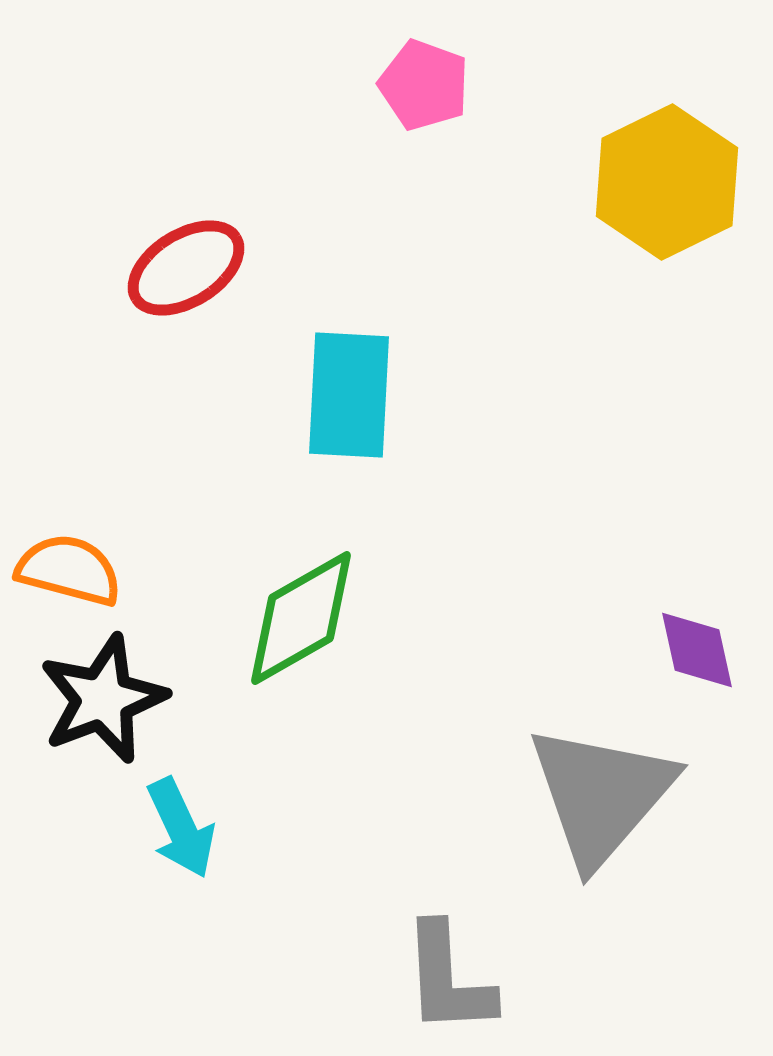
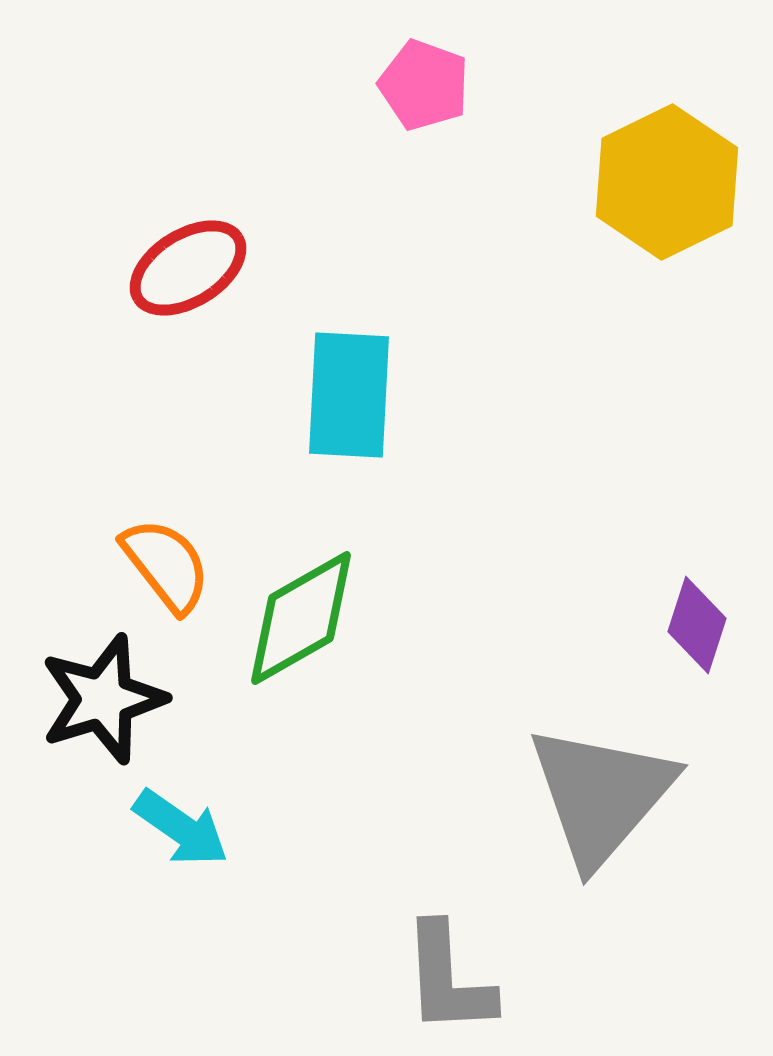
red ellipse: moved 2 px right
orange semicircle: moved 97 px right, 5 px up; rotated 37 degrees clockwise
purple diamond: moved 25 px up; rotated 30 degrees clockwise
black star: rotated 4 degrees clockwise
cyan arrow: rotated 30 degrees counterclockwise
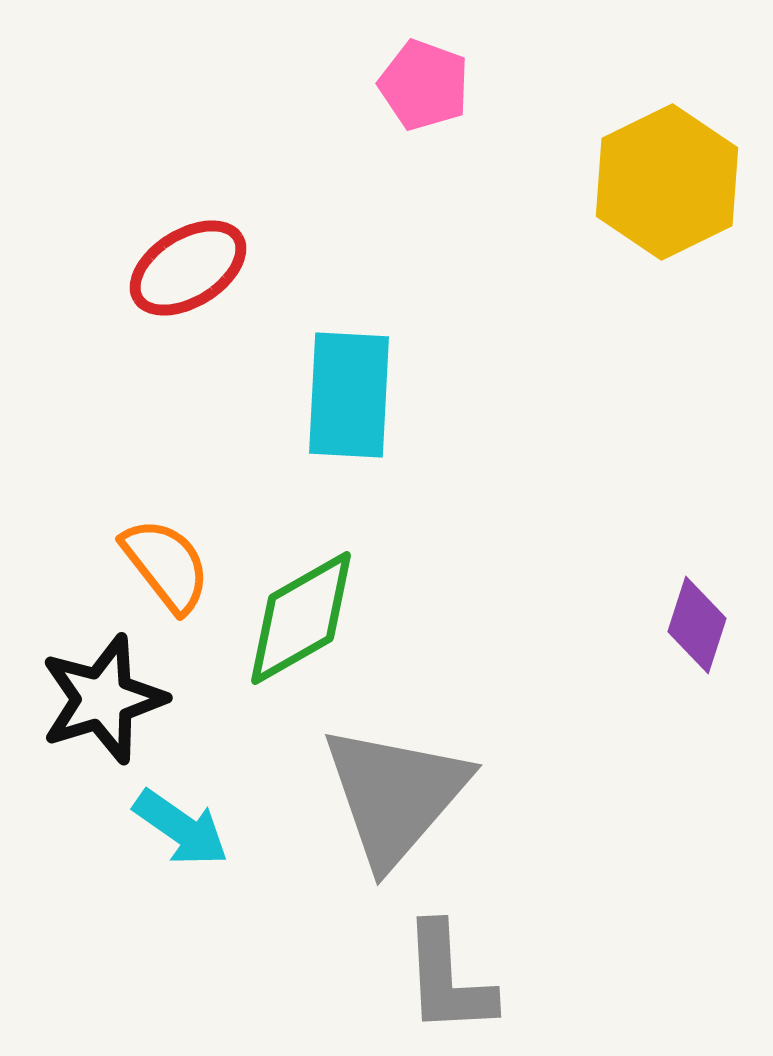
gray triangle: moved 206 px left
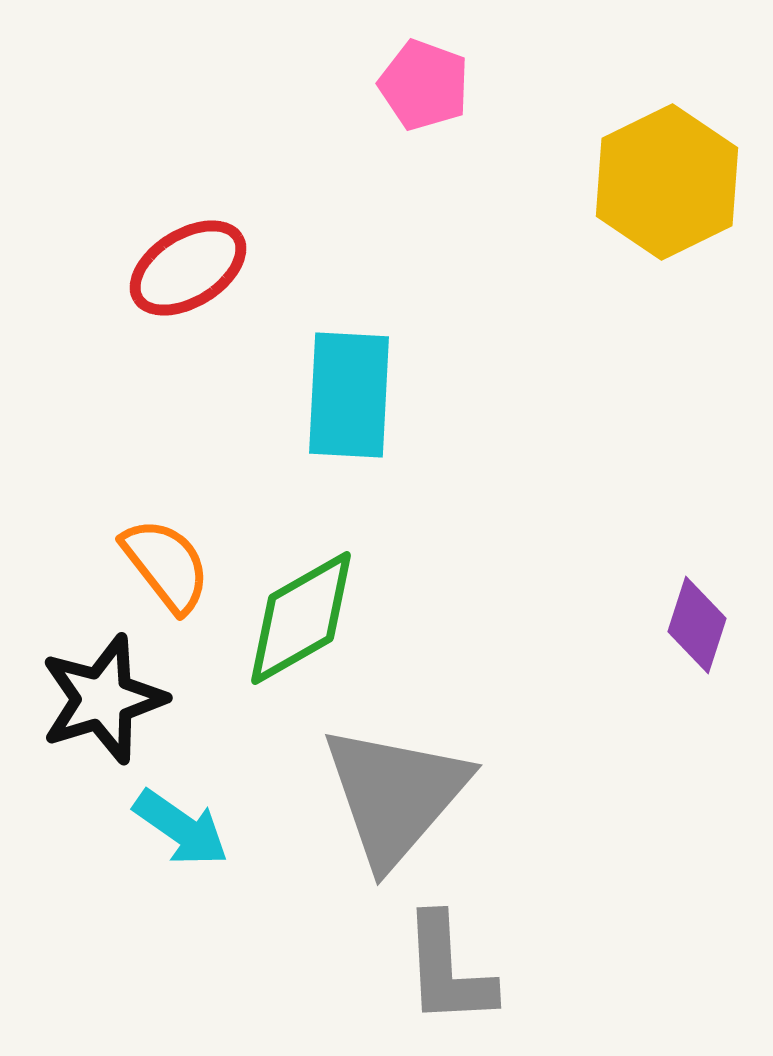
gray L-shape: moved 9 px up
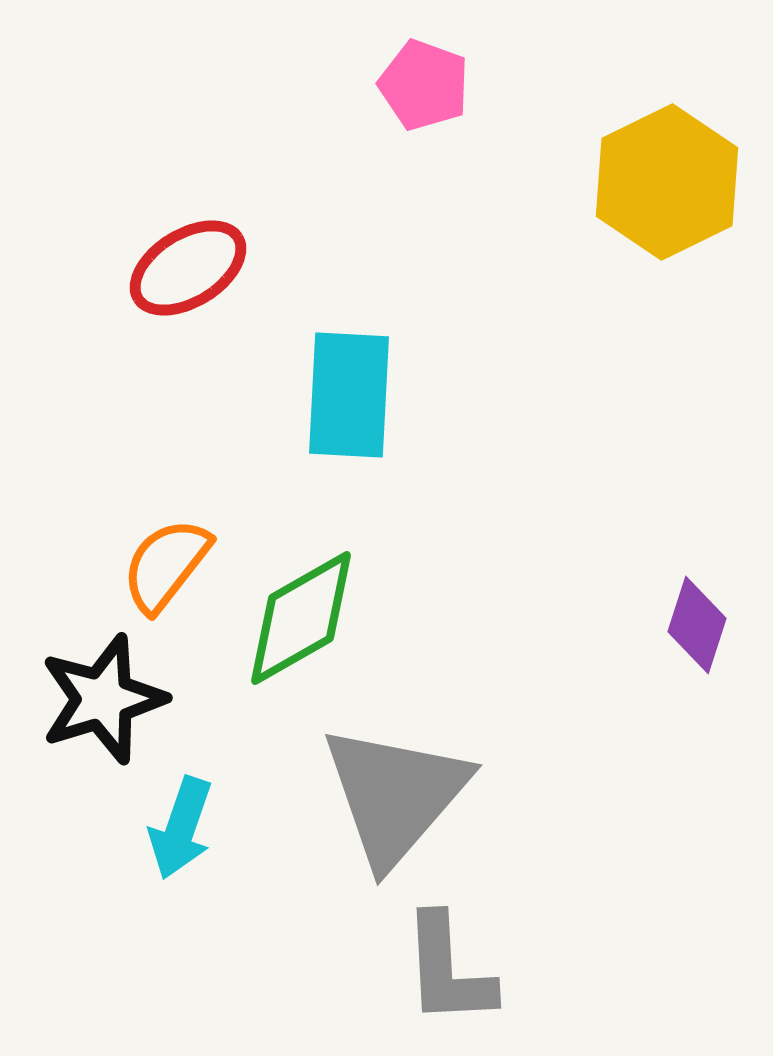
orange semicircle: rotated 104 degrees counterclockwise
cyan arrow: rotated 74 degrees clockwise
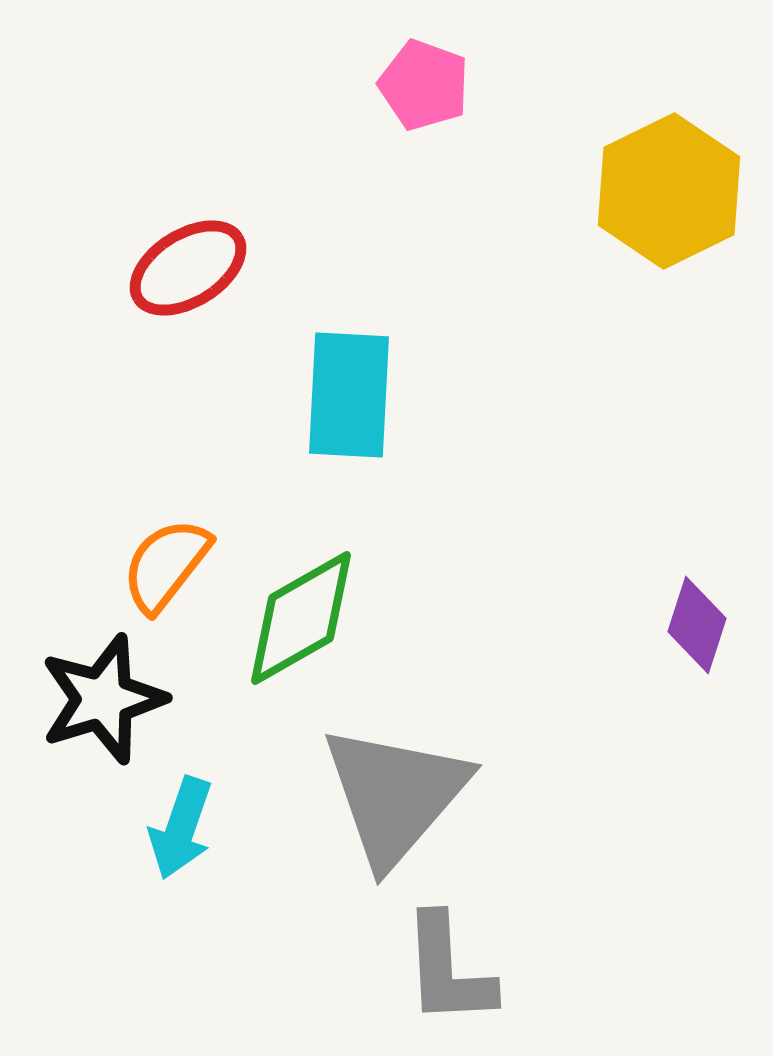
yellow hexagon: moved 2 px right, 9 px down
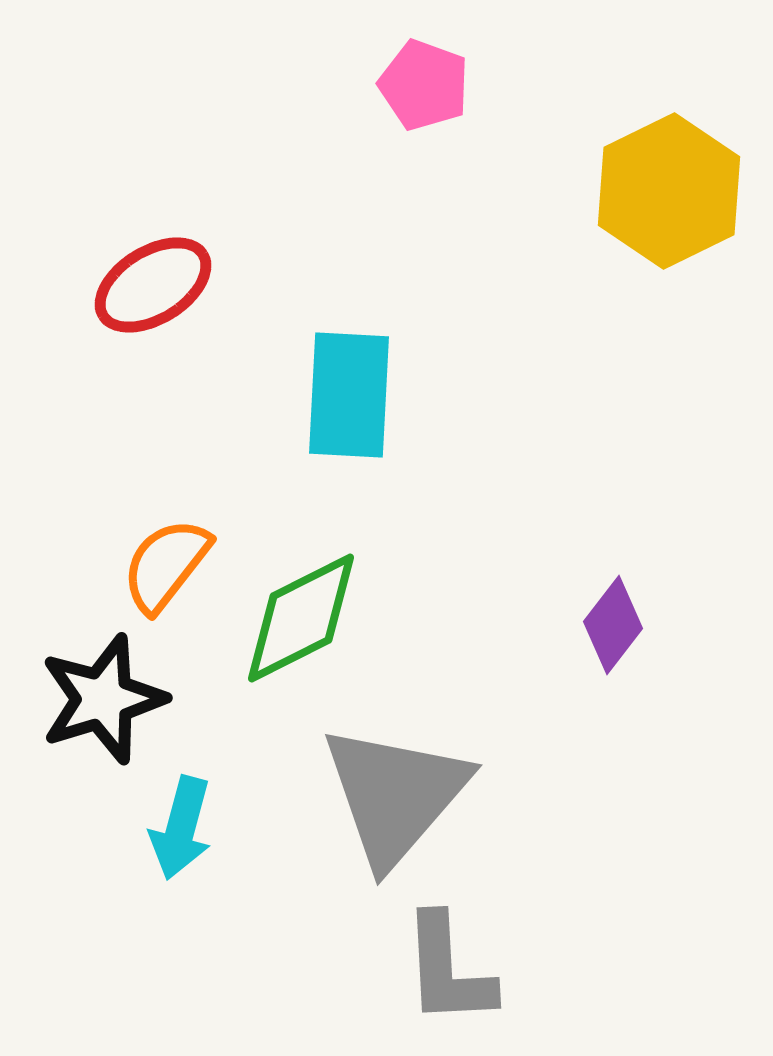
red ellipse: moved 35 px left, 17 px down
green diamond: rotated 3 degrees clockwise
purple diamond: moved 84 px left; rotated 20 degrees clockwise
cyan arrow: rotated 4 degrees counterclockwise
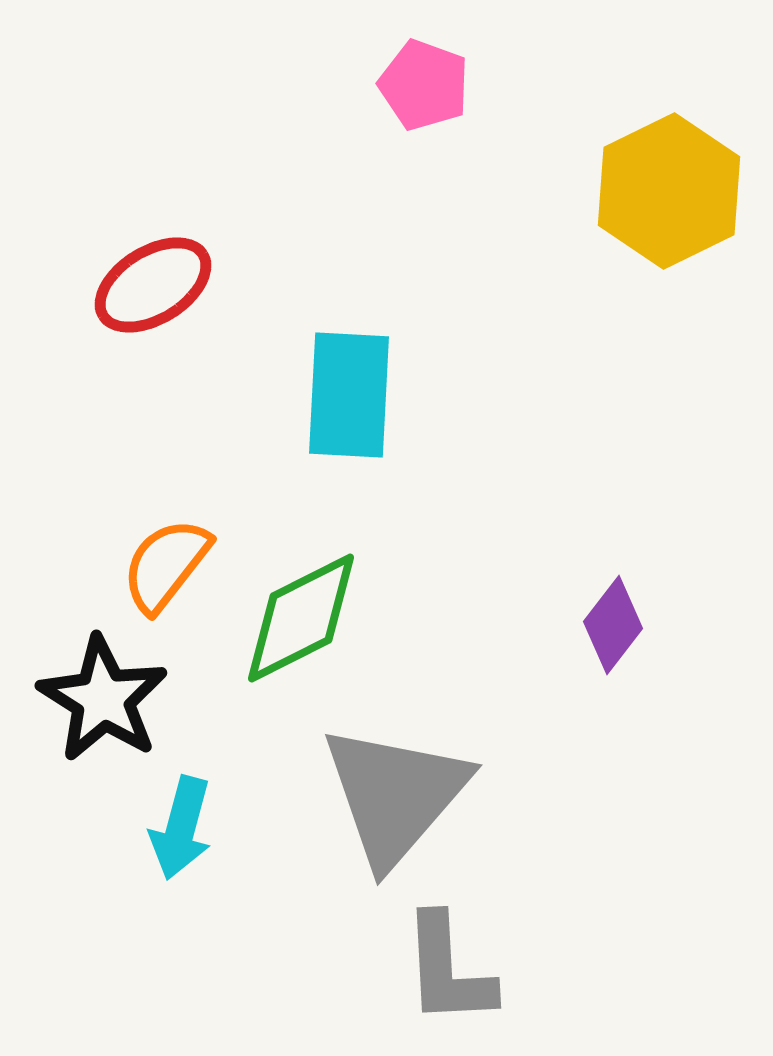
black star: rotated 23 degrees counterclockwise
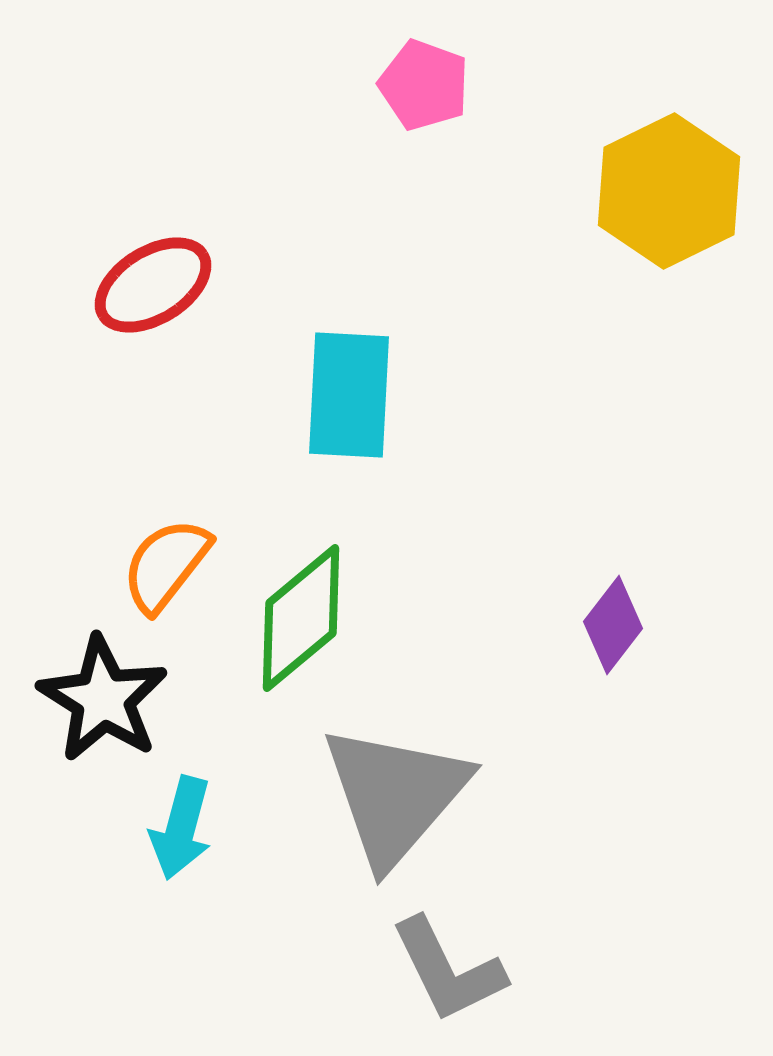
green diamond: rotated 13 degrees counterclockwise
gray L-shape: rotated 23 degrees counterclockwise
